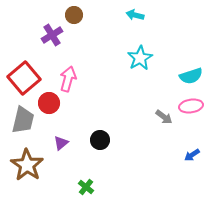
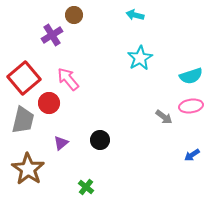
pink arrow: rotated 55 degrees counterclockwise
brown star: moved 1 px right, 4 px down
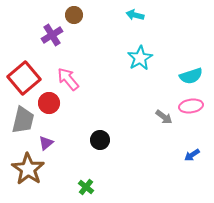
purple triangle: moved 15 px left
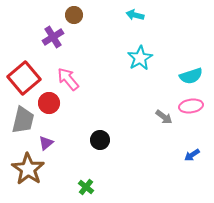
purple cross: moved 1 px right, 2 px down
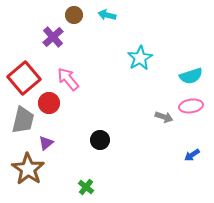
cyan arrow: moved 28 px left
purple cross: rotated 10 degrees counterclockwise
gray arrow: rotated 18 degrees counterclockwise
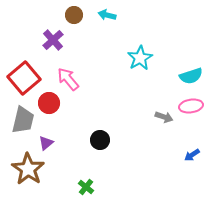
purple cross: moved 3 px down
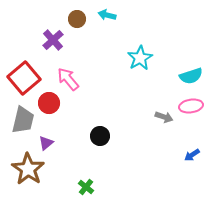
brown circle: moved 3 px right, 4 px down
black circle: moved 4 px up
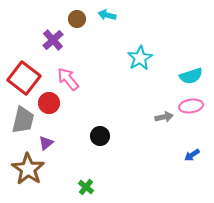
red square: rotated 12 degrees counterclockwise
gray arrow: rotated 30 degrees counterclockwise
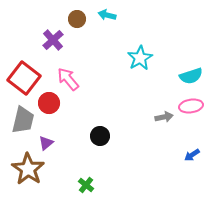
green cross: moved 2 px up
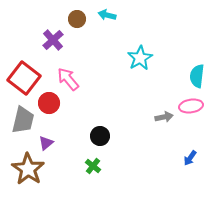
cyan semicircle: moved 6 px right; rotated 115 degrees clockwise
blue arrow: moved 2 px left, 3 px down; rotated 21 degrees counterclockwise
green cross: moved 7 px right, 19 px up
